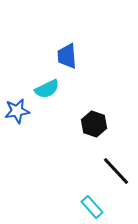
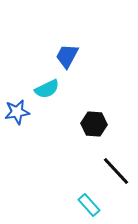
blue trapezoid: rotated 32 degrees clockwise
blue star: moved 1 px down
black hexagon: rotated 15 degrees counterclockwise
cyan rectangle: moved 3 px left, 2 px up
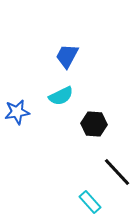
cyan semicircle: moved 14 px right, 7 px down
black line: moved 1 px right, 1 px down
cyan rectangle: moved 1 px right, 3 px up
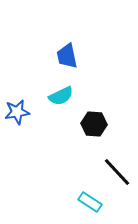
blue trapezoid: rotated 40 degrees counterclockwise
cyan rectangle: rotated 15 degrees counterclockwise
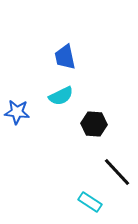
blue trapezoid: moved 2 px left, 1 px down
blue star: rotated 15 degrees clockwise
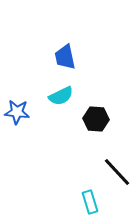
black hexagon: moved 2 px right, 5 px up
cyan rectangle: rotated 40 degrees clockwise
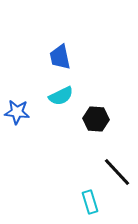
blue trapezoid: moved 5 px left
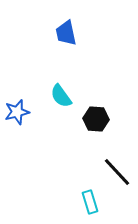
blue trapezoid: moved 6 px right, 24 px up
cyan semicircle: rotated 80 degrees clockwise
blue star: rotated 20 degrees counterclockwise
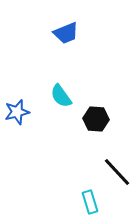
blue trapezoid: rotated 100 degrees counterclockwise
